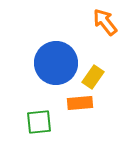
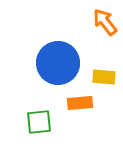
blue circle: moved 2 px right
yellow rectangle: moved 11 px right; rotated 60 degrees clockwise
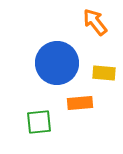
orange arrow: moved 10 px left
blue circle: moved 1 px left
yellow rectangle: moved 4 px up
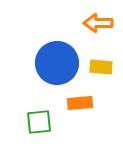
orange arrow: moved 3 px right, 1 px down; rotated 52 degrees counterclockwise
yellow rectangle: moved 3 px left, 6 px up
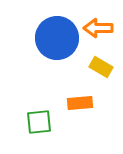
orange arrow: moved 5 px down
blue circle: moved 25 px up
yellow rectangle: rotated 25 degrees clockwise
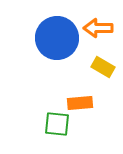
yellow rectangle: moved 2 px right
green square: moved 18 px right, 2 px down; rotated 12 degrees clockwise
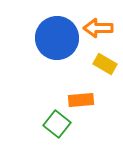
yellow rectangle: moved 2 px right, 3 px up
orange rectangle: moved 1 px right, 3 px up
green square: rotated 32 degrees clockwise
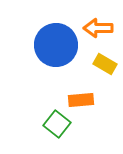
blue circle: moved 1 px left, 7 px down
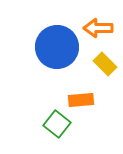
blue circle: moved 1 px right, 2 px down
yellow rectangle: rotated 15 degrees clockwise
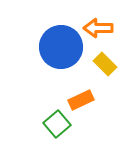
blue circle: moved 4 px right
orange rectangle: rotated 20 degrees counterclockwise
green square: rotated 12 degrees clockwise
